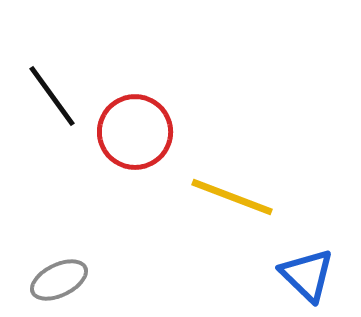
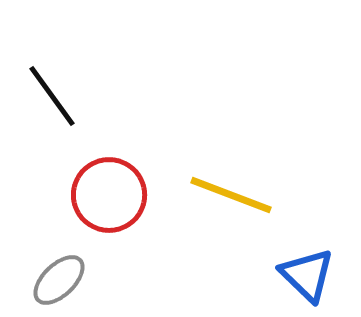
red circle: moved 26 px left, 63 px down
yellow line: moved 1 px left, 2 px up
gray ellipse: rotated 18 degrees counterclockwise
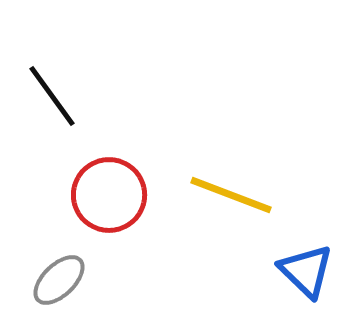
blue triangle: moved 1 px left, 4 px up
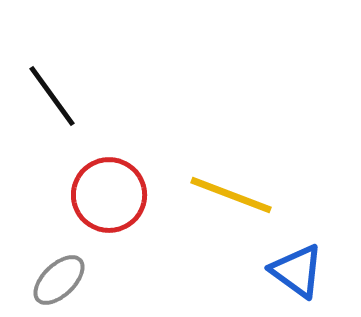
blue triangle: moved 9 px left; rotated 8 degrees counterclockwise
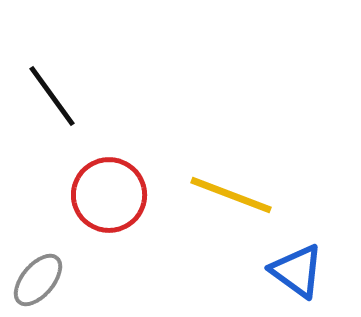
gray ellipse: moved 21 px left; rotated 6 degrees counterclockwise
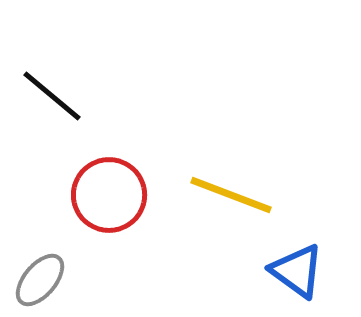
black line: rotated 14 degrees counterclockwise
gray ellipse: moved 2 px right
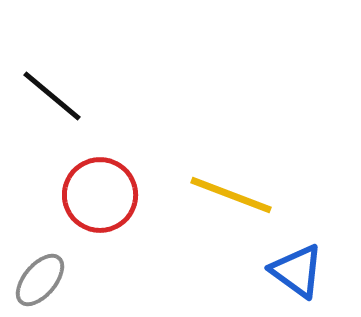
red circle: moved 9 px left
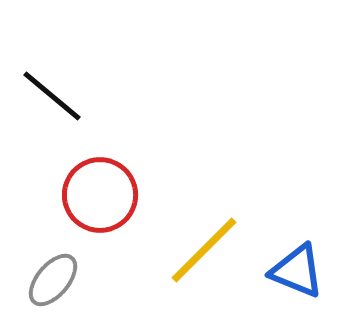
yellow line: moved 27 px left, 55 px down; rotated 66 degrees counterclockwise
blue triangle: rotated 14 degrees counterclockwise
gray ellipse: moved 13 px right
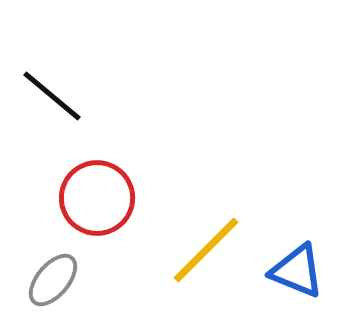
red circle: moved 3 px left, 3 px down
yellow line: moved 2 px right
